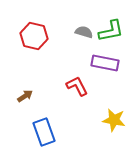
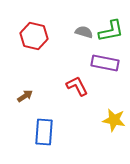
blue rectangle: rotated 24 degrees clockwise
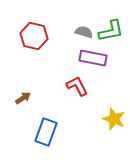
purple rectangle: moved 12 px left, 5 px up
brown arrow: moved 2 px left, 2 px down
yellow star: moved 1 px up; rotated 10 degrees clockwise
blue rectangle: moved 2 px right; rotated 16 degrees clockwise
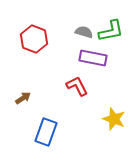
red hexagon: moved 3 px down; rotated 8 degrees clockwise
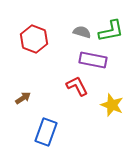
gray semicircle: moved 2 px left
purple rectangle: moved 2 px down
yellow star: moved 2 px left, 14 px up
